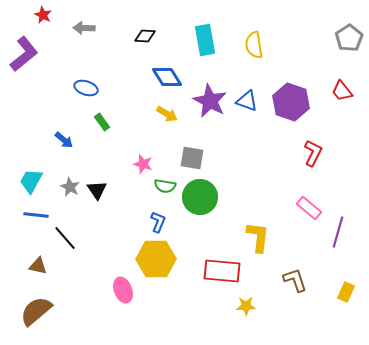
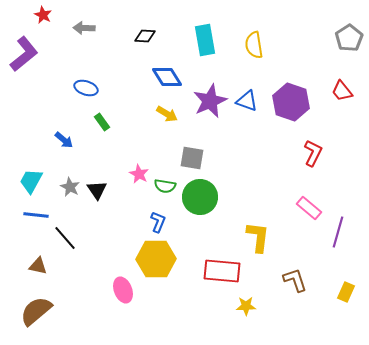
purple star: rotated 20 degrees clockwise
pink star: moved 4 px left, 10 px down; rotated 12 degrees clockwise
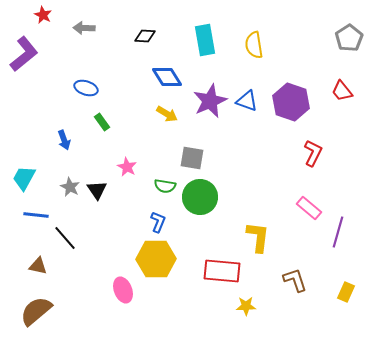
blue arrow: rotated 30 degrees clockwise
pink star: moved 12 px left, 7 px up
cyan trapezoid: moved 7 px left, 3 px up
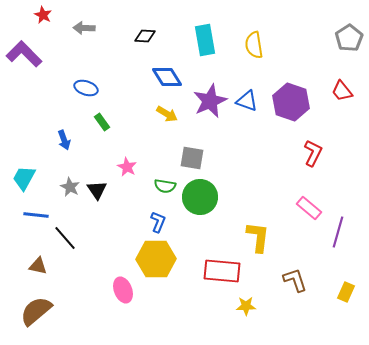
purple L-shape: rotated 96 degrees counterclockwise
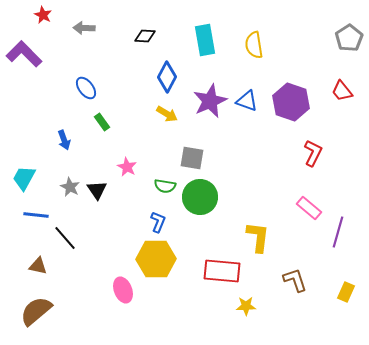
blue diamond: rotated 60 degrees clockwise
blue ellipse: rotated 35 degrees clockwise
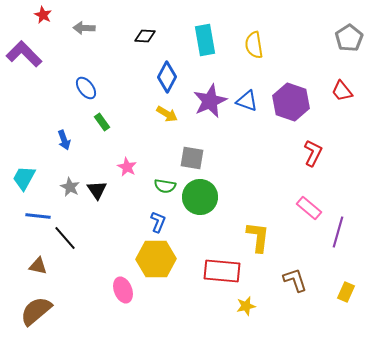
blue line: moved 2 px right, 1 px down
yellow star: rotated 12 degrees counterclockwise
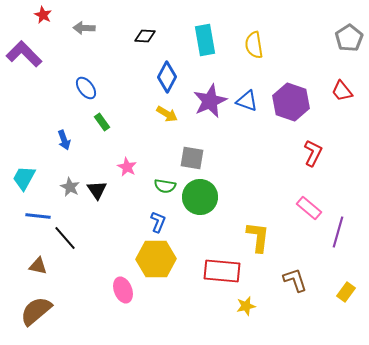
yellow rectangle: rotated 12 degrees clockwise
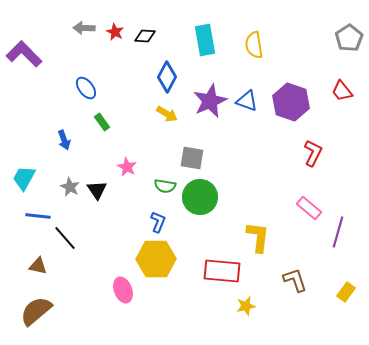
red star: moved 72 px right, 17 px down
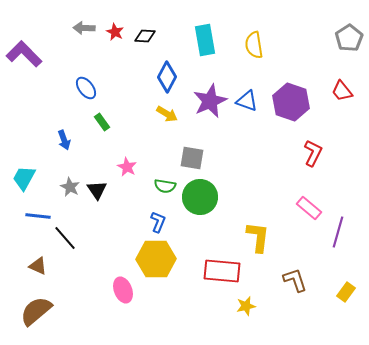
brown triangle: rotated 12 degrees clockwise
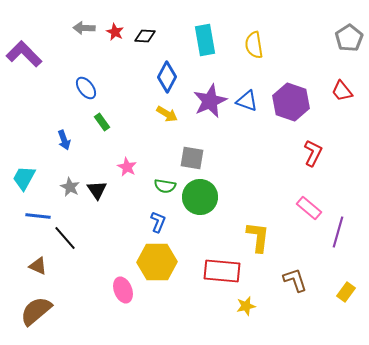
yellow hexagon: moved 1 px right, 3 px down
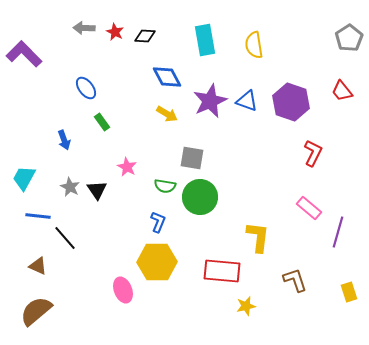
blue diamond: rotated 56 degrees counterclockwise
yellow rectangle: moved 3 px right; rotated 54 degrees counterclockwise
